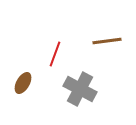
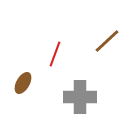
brown line: rotated 36 degrees counterclockwise
gray cross: moved 8 px down; rotated 28 degrees counterclockwise
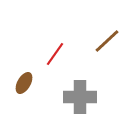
red line: rotated 15 degrees clockwise
brown ellipse: moved 1 px right
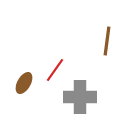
brown line: rotated 40 degrees counterclockwise
red line: moved 16 px down
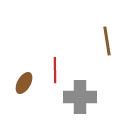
brown line: rotated 16 degrees counterclockwise
red line: rotated 35 degrees counterclockwise
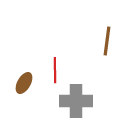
brown line: rotated 16 degrees clockwise
gray cross: moved 4 px left, 4 px down
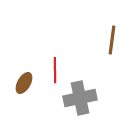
brown line: moved 5 px right, 1 px up
gray cross: moved 4 px right, 3 px up; rotated 12 degrees counterclockwise
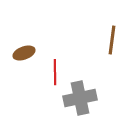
red line: moved 2 px down
brown ellipse: moved 30 px up; rotated 40 degrees clockwise
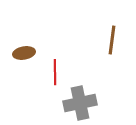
brown ellipse: rotated 10 degrees clockwise
gray cross: moved 5 px down
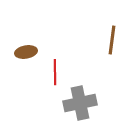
brown ellipse: moved 2 px right, 1 px up
